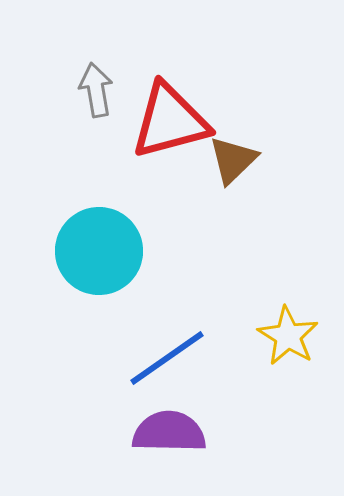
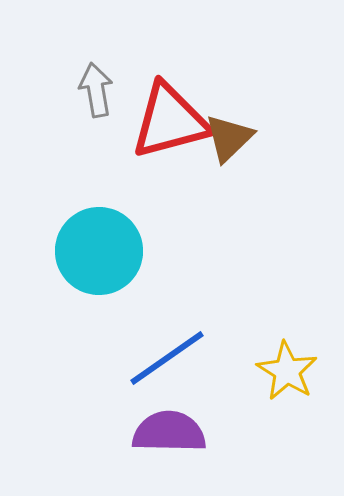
brown triangle: moved 4 px left, 22 px up
yellow star: moved 1 px left, 35 px down
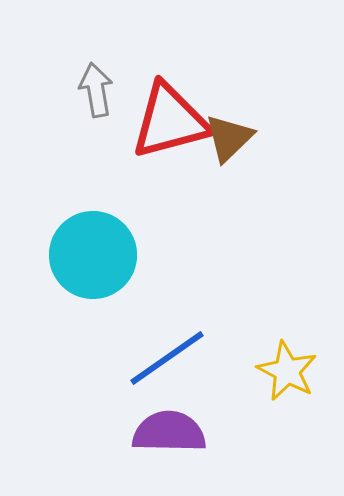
cyan circle: moved 6 px left, 4 px down
yellow star: rotated 4 degrees counterclockwise
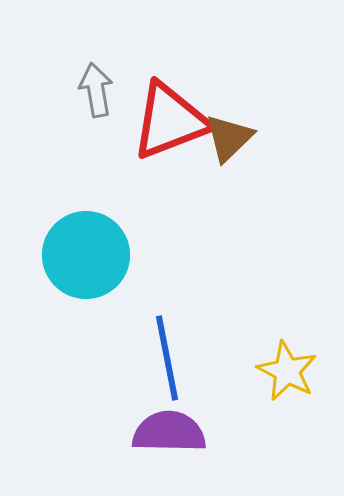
red triangle: rotated 6 degrees counterclockwise
cyan circle: moved 7 px left
blue line: rotated 66 degrees counterclockwise
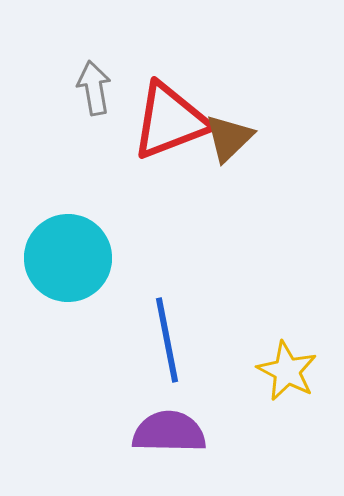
gray arrow: moved 2 px left, 2 px up
cyan circle: moved 18 px left, 3 px down
blue line: moved 18 px up
